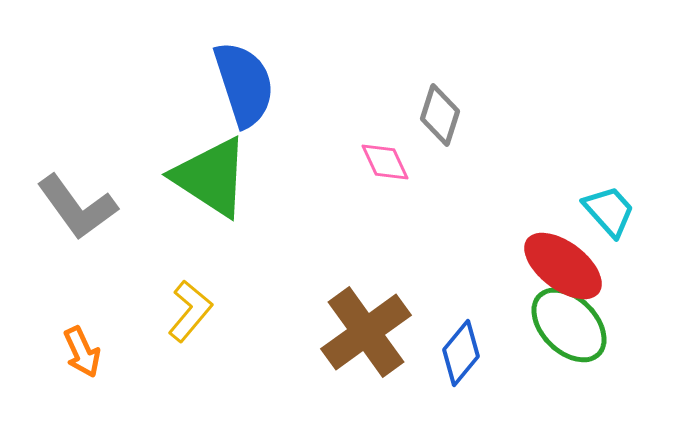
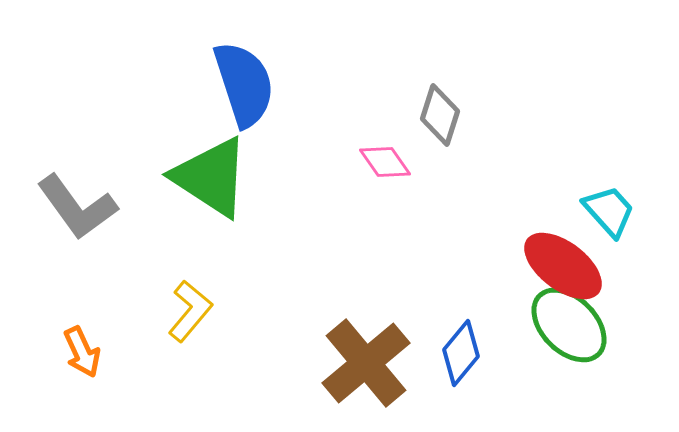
pink diamond: rotated 10 degrees counterclockwise
brown cross: moved 31 px down; rotated 4 degrees counterclockwise
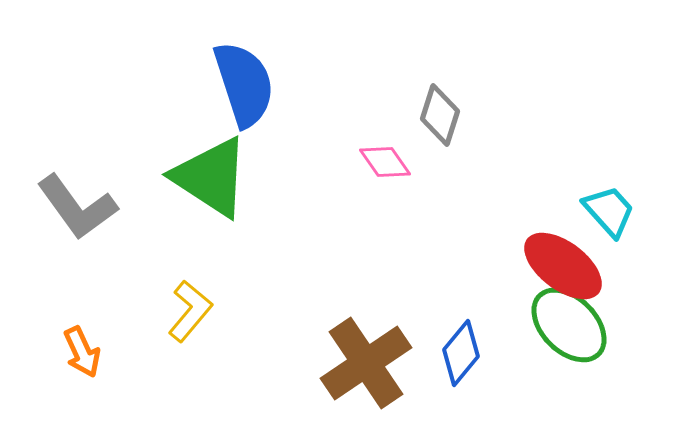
brown cross: rotated 6 degrees clockwise
